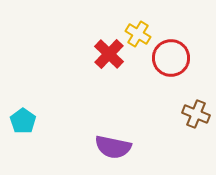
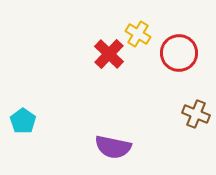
red circle: moved 8 px right, 5 px up
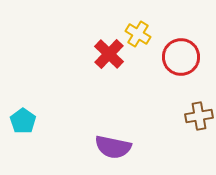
red circle: moved 2 px right, 4 px down
brown cross: moved 3 px right, 2 px down; rotated 32 degrees counterclockwise
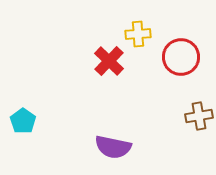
yellow cross: rotated 35 degrees counterclockwise
red cross: moved 7 px down
